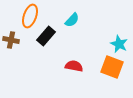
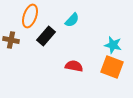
cyan star: moved 6 px left, 1 px down; rotated 12 degrees counterclockwise
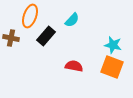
brown cross: moved 2 px up
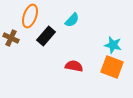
brown cross: rotated 14 degrees clockwise
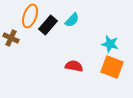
black rectangle: moved 2 px right, 11 px up
cyan star: moved 3 px left, 1 px up
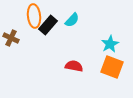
orange ellipse: moved 4 px right; rotated 25 degrees counterclockwise
cyan star: rotated 30 degrees clockwise
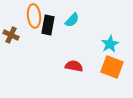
black rectangle: rotated 30 degrees counterclockwise
brown cross: moved 3 px up
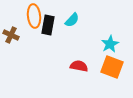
red semicircle: moved 5 px right
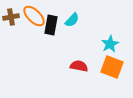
orange ellipse: rotated 40 degrees counterclockwise
black rectangle: moved 3 px right
brown cross: moved 18 px up; rotated 35 degrees counterclockwise
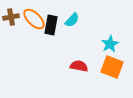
orange ellipse: moved 3 px down
